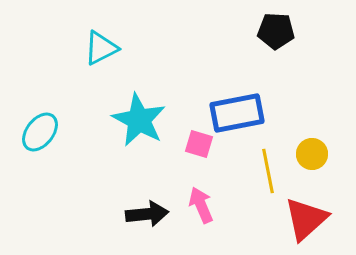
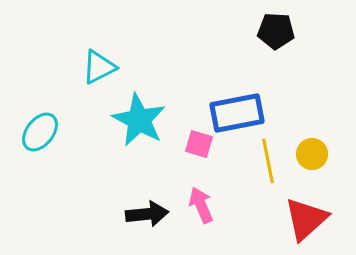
cyan triangle: moved 2 px left, 19 px down
yellow line: moved 10 px up
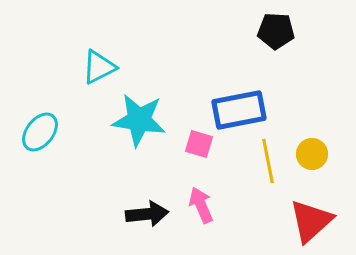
blue rectangle: moved 2 px right, 3 px up
cyan star: rotated 20 degrees counterclockwise
red triangle: moved 5 px right, 2 px down
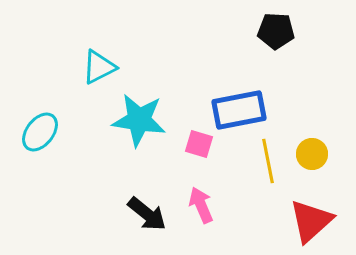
black arrow: rotated 45 degrees clockwise
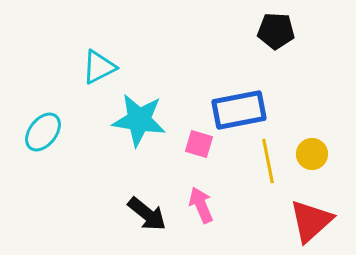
cyan ellipse: moved 3 px right
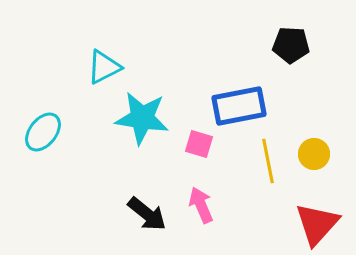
black pentagon: moved 15 px right, 14 px down
cyan triangle: moved 5 px right
blue rectangle: moved 4 px up
cyan star: moved 3 px right, 2 px up
yellow circle: moved 2 px right
red triangle: moved 6 px right, 3 px down; rotated 6 degrees counterclockwise
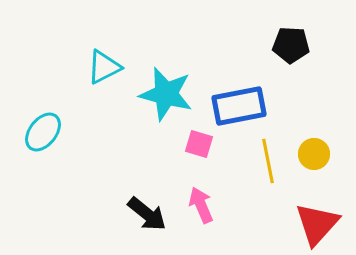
cyan star: moved 24 px right, 24 px up; rotated 6 degrees clockwise
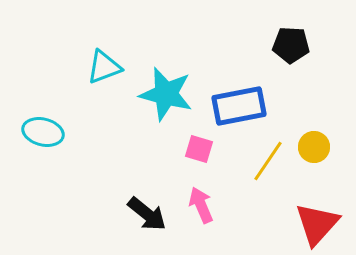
cyan triangle: rotated 6 degrees clockwise
cyan ellipse: rotated 66 degrees clockwise
pink square: moved 5 px down
yellow circle: moved 7 px up
yellow line: rotated 45 degrees clockwise
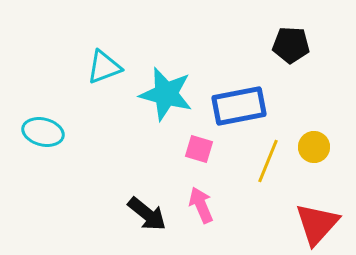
yellow line: rotated 12 degrees counterclockwise
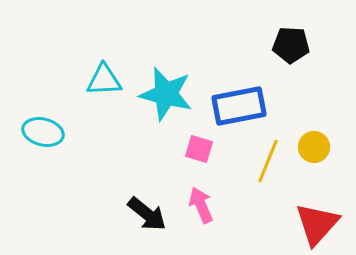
cyan triangle: moved 13 px down; rotated 18 degrees clockwise
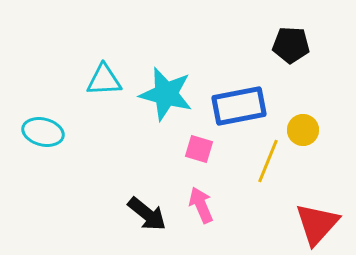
yellow circle: moved 11 px left, 17 px up
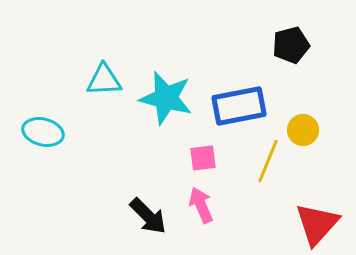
black pentagon: rotated 18 degrees counterclockwise
cyan star: moved 4 px down
pink square: moved 4 px right, 9 px down; rotated 24 degrees counterclockwise
black arrow: moved 1 px right, 2 px down; rotated 6 degrees clockwise
